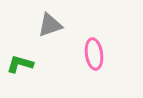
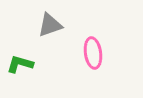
pink ellipse: moved 1 px left, 1 px up
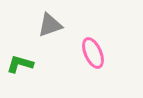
pink ellipse: rotated 16 degrees counterclockwise
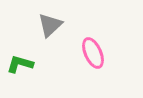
gray triangle: rotated 24 degrees counterclockwise
